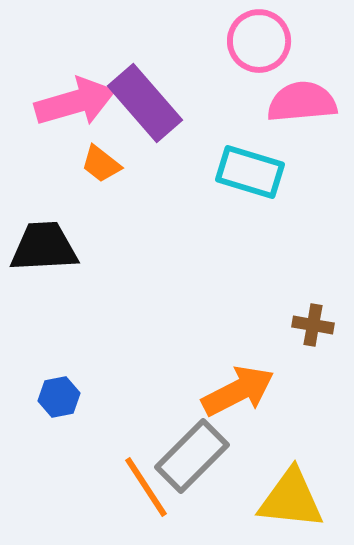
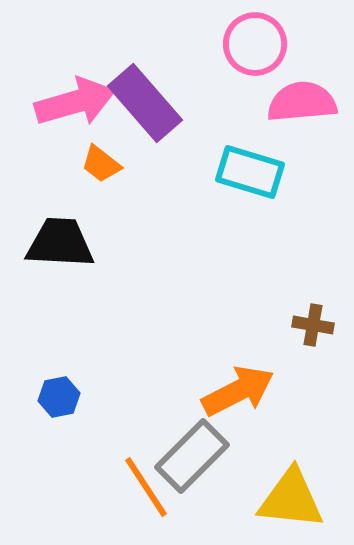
pink circle: moved 4 px left, 3 px down
black trapezoid: moved 16 px right, 4 px up; rotated 6 degrees clockwise
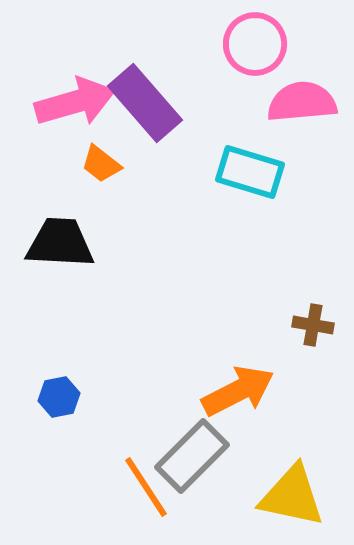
yellow triangle: moved 1 px right, 3 px up; rotated 6 degrees clockwise
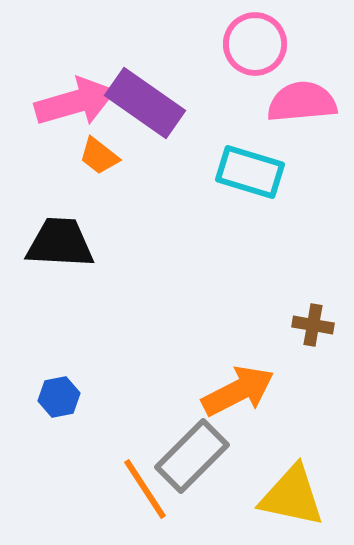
purple rectangle: rotated 14 degrees counterclockwise
orange trapezoid: moved 2 px left, 8 px up
orange line: moved 1 px left, 2 px down
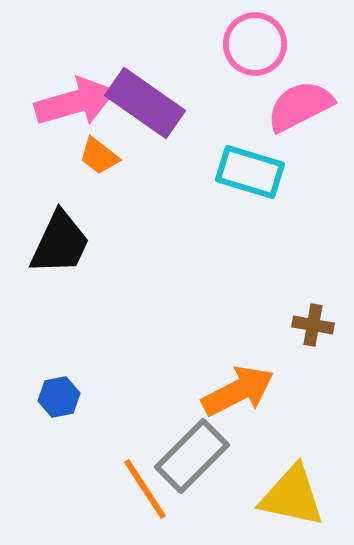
pink semicircle: moved 2 px left, 4 px down; rotated 22 degrees counterclockwise
black trapezoid: rotated 112 degrees clockwise
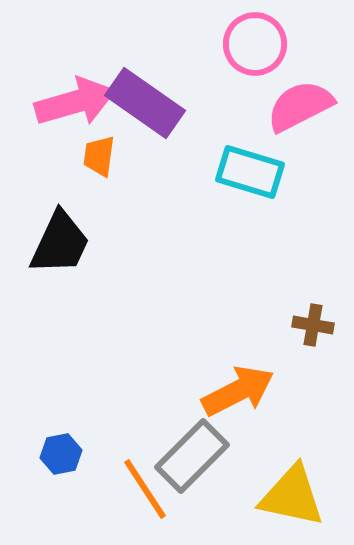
orange trapezoid: rotated 60 degrees clockwise
blue hexagon: moved 2 px right, 57 px down
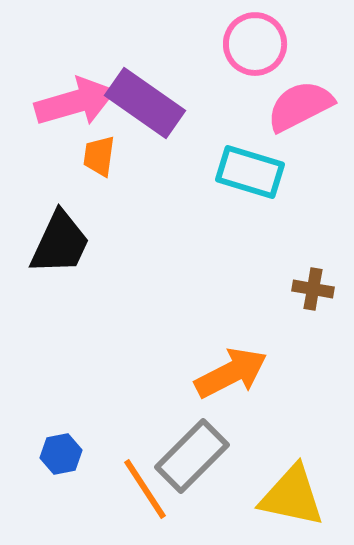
brown cross: moved 36 px up
orange arrow: moved 7 px left, 18 px up
